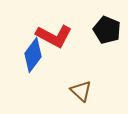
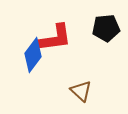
black pentagon: moved 1 px left, 2 px up; rotated 28 degrees counterclockwise
red L-shape: moved 1 px right, 2 px down; rotated 36 degrees counterclockwise
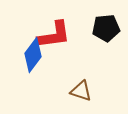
red L-shape: moved 1 px left, 3 px up
brown triangle: rotated 25 degrees counterclockwise
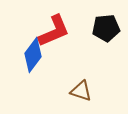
red L-shape: moved 4 px up; rotated 15 degrees counterclockwise
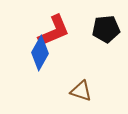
black pentagon: moved 1 px down
blue diamond: moved 7 px right, 2 px up; rotated 8 degrees counterclockwise
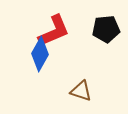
blue diamond: moved 1 px down
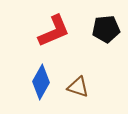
blue diamond: moved 1 px right, 28 px down
brown triangle: moved 3 px left, 4 px up
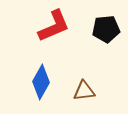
red L-shape: moved 5 px up
brown triangle: moved 6 px right, 4 px down; rotated 25 degrees counterclockwise
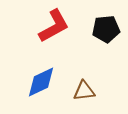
red L-shape: rotated 6 degrees counterclockwise
blue diamond: rotated 36 degrees clockwise
